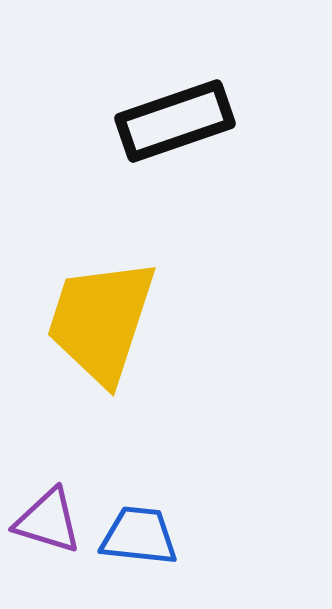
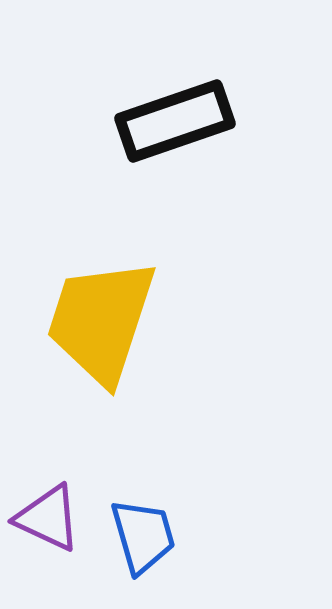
purple triangle: moved 3 px up; rotated 8 degrees clockwise
blue trapezoid: moved 4 px right; rotated 68 degrees clockwise
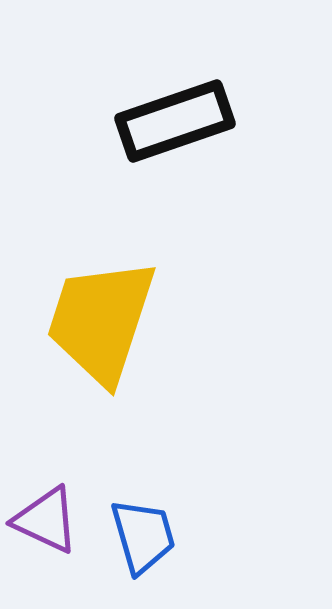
purple triangle: moved 2 px left, 2 px down
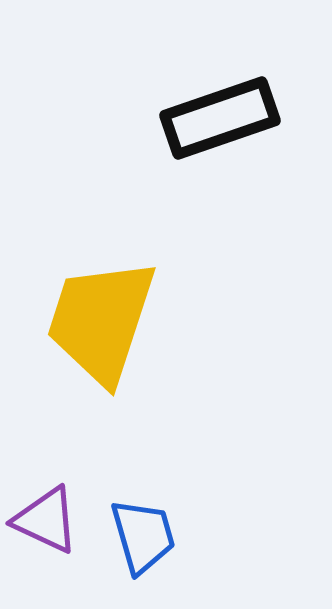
black rectangle: moved 45 px right, 3 px up
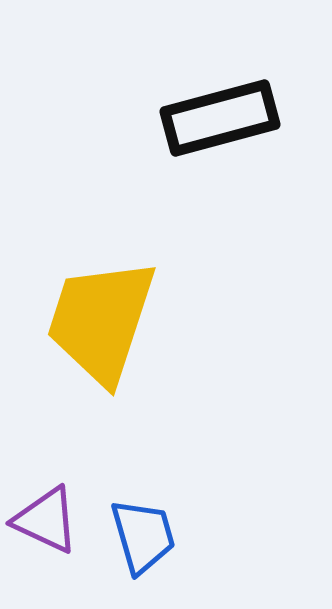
black rectangle: rotated 4 degrees clockwise
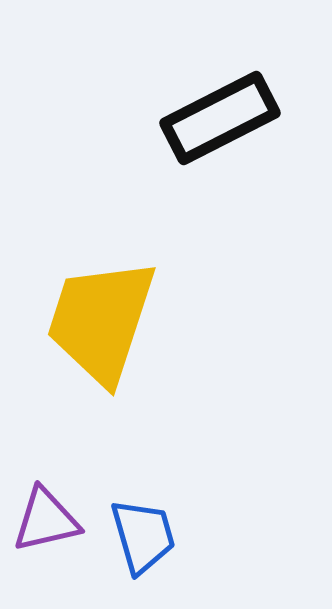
black rectangle: rotated 12 degrees counterclockwise
purple triangle: rotated 38 degrees counterclockwise
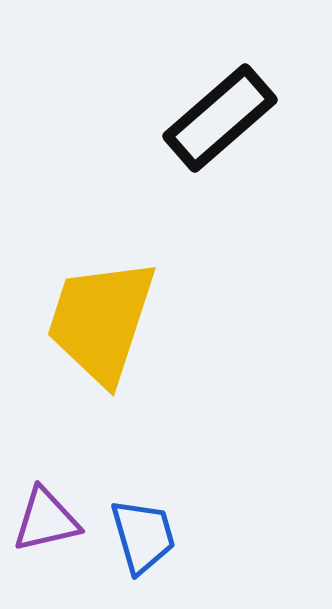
black rectangle: rotated 14 degrees counterclockwise
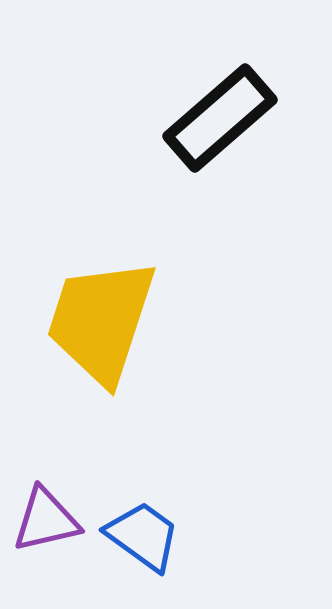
blue trapezoid: rotated 38 degrees counterclockwise
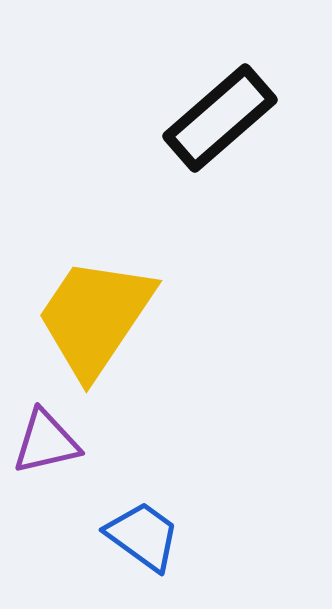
yellow trapezoid: moved 6 px left, 4 px up; rotated 16 degrees clockwise
purple triangle: moved 78 px up
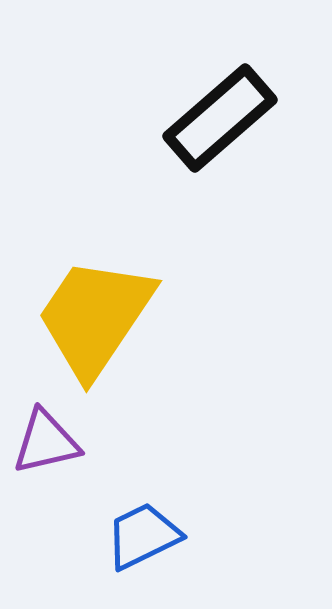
blue trapezoid: rotated 62 degrees counterclockwise
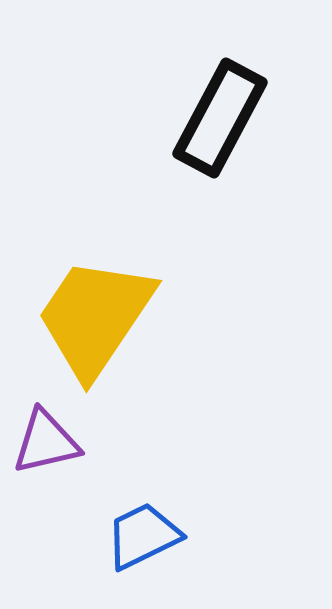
black rectangle: rotated 21 degrees counterclockwise
